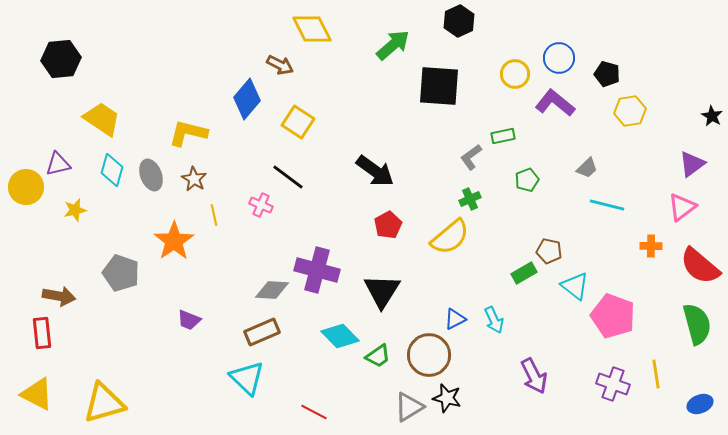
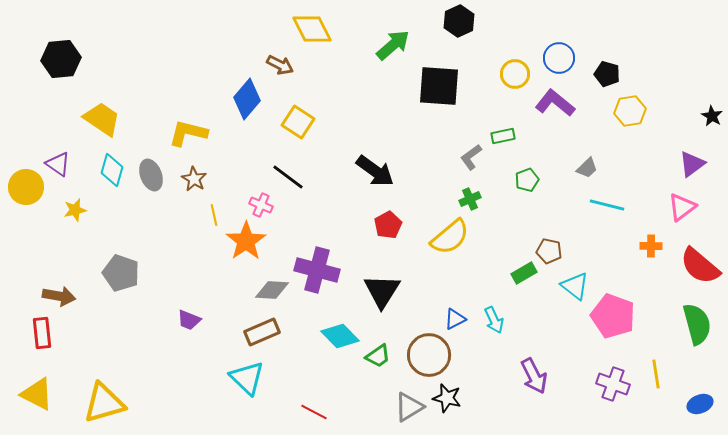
purple triangle at (58, 164): rotated 48 degrees clockwise
orange star at (174, 241): moved 72 px right
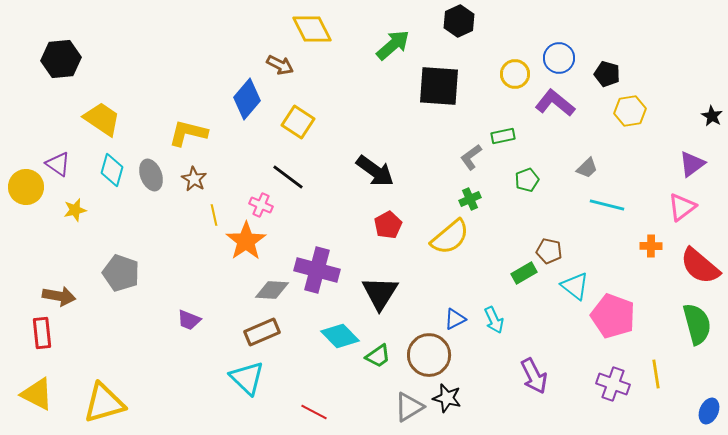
black triangle at (382, 291): moved 2 px left, 2 px down
blue ellipse at (700, 404): moved 9 px right, 7 px down; rotated 45 degrees counterclockwise
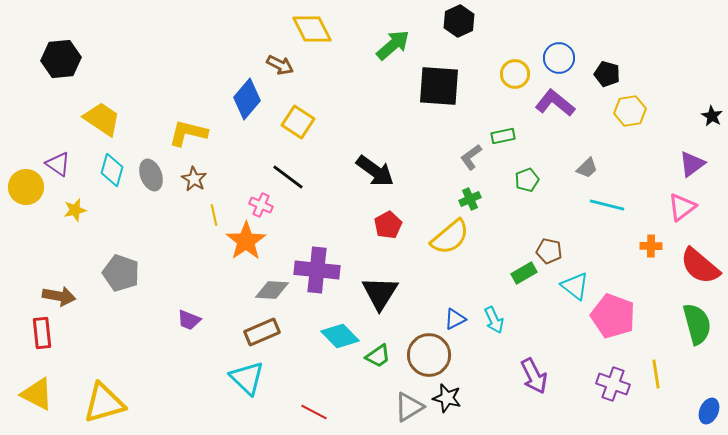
purple cross at (317, 270): rotated 9 degrees counterclockwise
